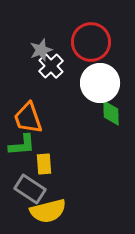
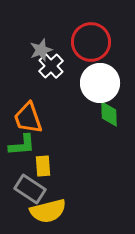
green diamond: moved 2 px left, 1 px down
yellow rectangle: moved 1 px left, 2 px down
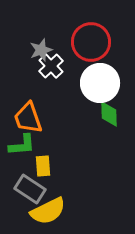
yellow semicircle: rotated 12 degrees counterclockwise
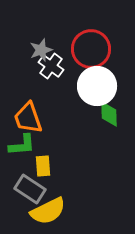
red circle: moved 7 px down
white cross: rotated 10 degrees counterclockwise
white circle: moved 3 px left, 3 px down
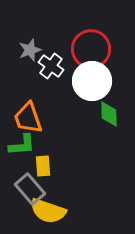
gray star: moved 11 px left
white circle: moved 5 px left, 5 px up
gray rectangle: rotated 16 degrees clockwise
yellow semicircle: rotated 45 degrees clockwise
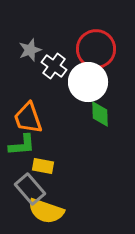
red circle: moved 5 px right
white cross: moved 3 px right
white circle: moved 4 px left, 1 px down
green diamond: moved 9 px left
yellow rectangle: rotated 75 degrees counterclockwise
yellow semicircle: moved 2 px left
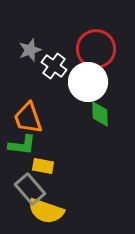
green L-shape: rotated 12 degrees clockwise
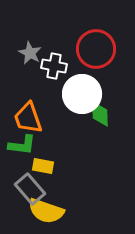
gray star: moved 3 px down; rotated 25 degrees counterclockwise
white cross: rotated 25 degrees counterclockwise
white circle: moved 6 px left, 12 px down
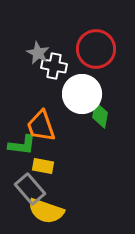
gray star: moved 8 px right
green diamond: moved 1 px down; rotated 12 degrees clockwise
orange trapezoid: moved 13 px right, 8 px down
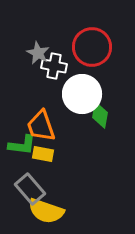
red circle: moved 4 px left, 2 px up
yellow rectangle: moved 12 px up
